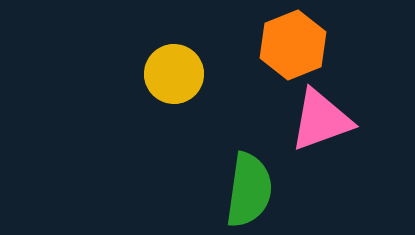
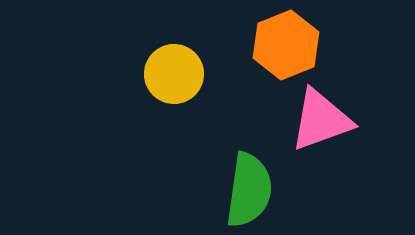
orange hexagon: moved 7 px left
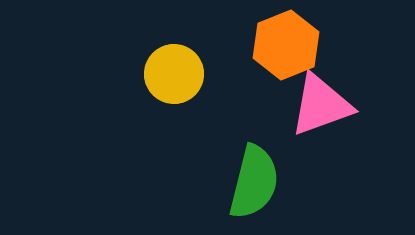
pink triangle: moved 15 px up
green semicircle: moved 5 px right, 8 px up; rotated 6 degrees clockwise
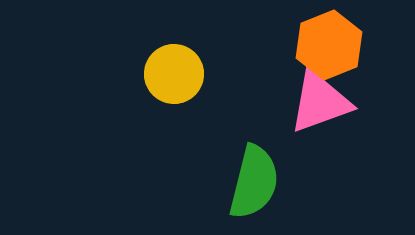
orange hexagon: moved 43 px right
pink triangle: moved 1 px left, 3 px up
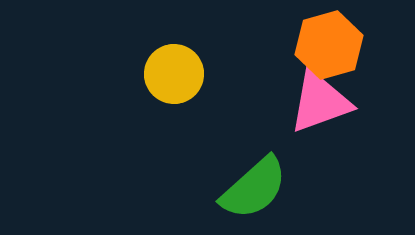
orange hexagon: rotated 6 degrees clockwise
green semicircle: moved 6 px down; rotated 34 degrees clockwise
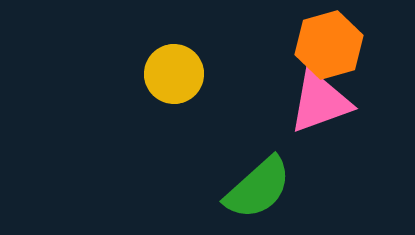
green semicircle: moved 4 px right
